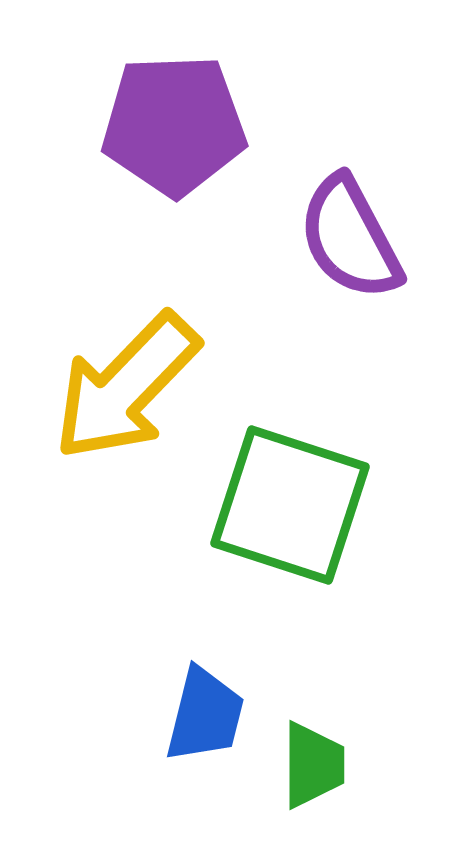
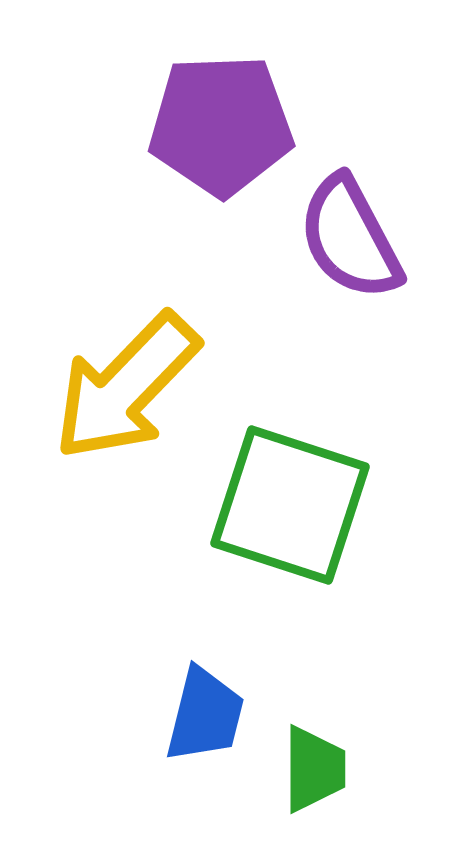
purple pentagon: moved 47 px right
green trapezoid: moved 1 px right, 4 px down
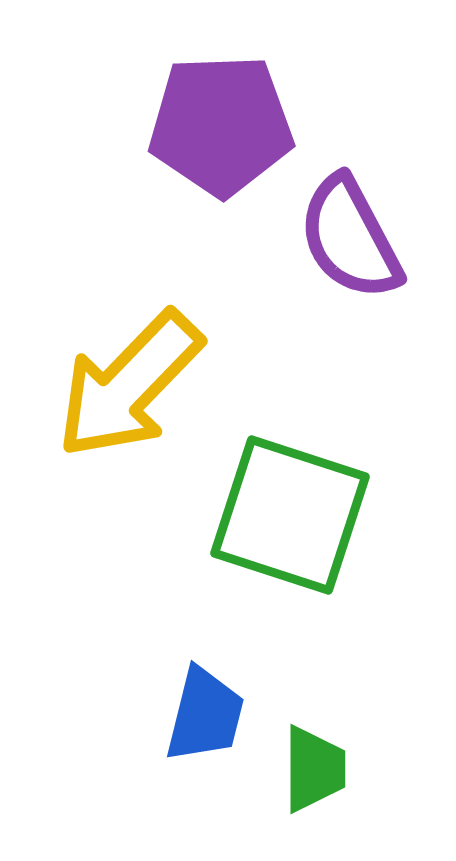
yellow arrow: moved 3 px right, 2 px up
green square: moved 10 px down
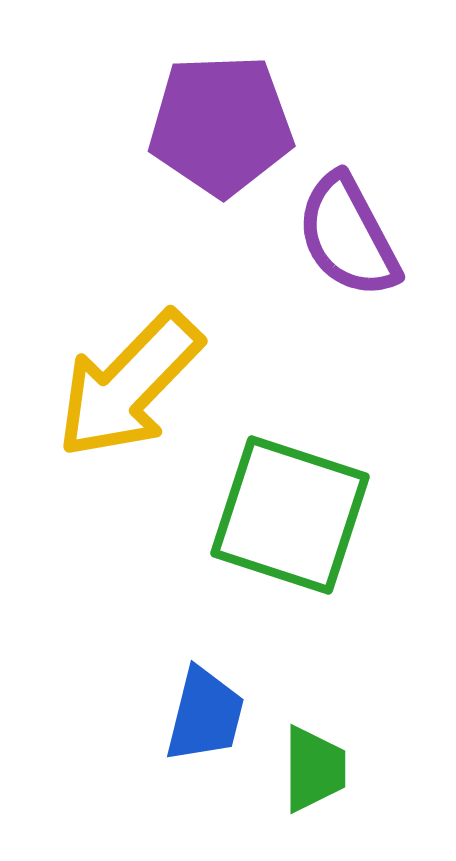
purple semicircle: moved 2 px left, 2 px up
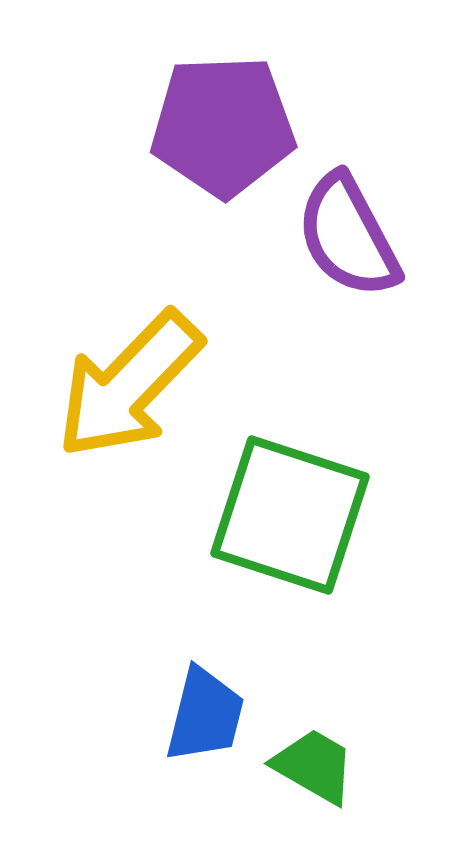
purple pentagon: moved 2 px right, 1 px down
green trapezoid: moved 3 px up; rotated 60 degrees counterclockwise
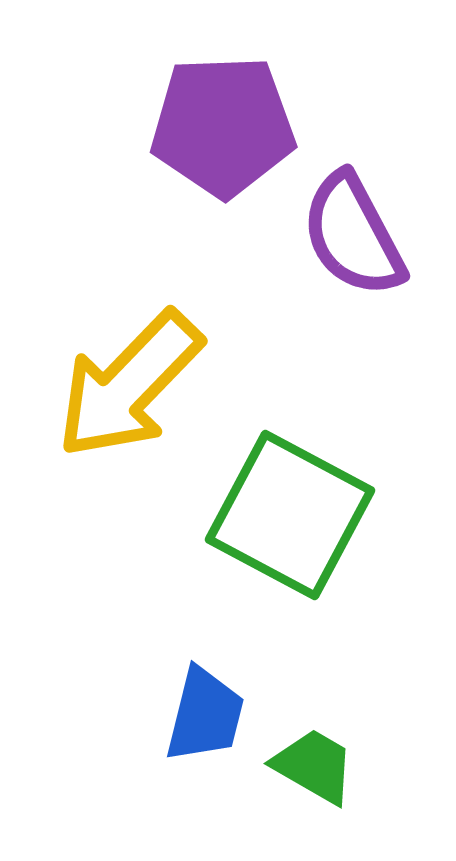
purple semicircle: moved 5 px right, 1 px up
green square: rotated 10 degrees clockwise
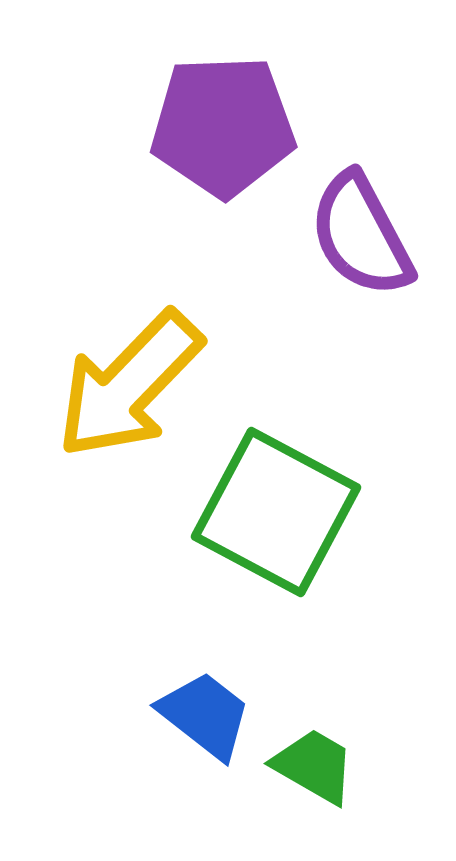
purple semicircle: moved 8 px right
green square: moved 14 px left, 3 px up
blue trapezoid: rotated 66 degrees counterclockwise
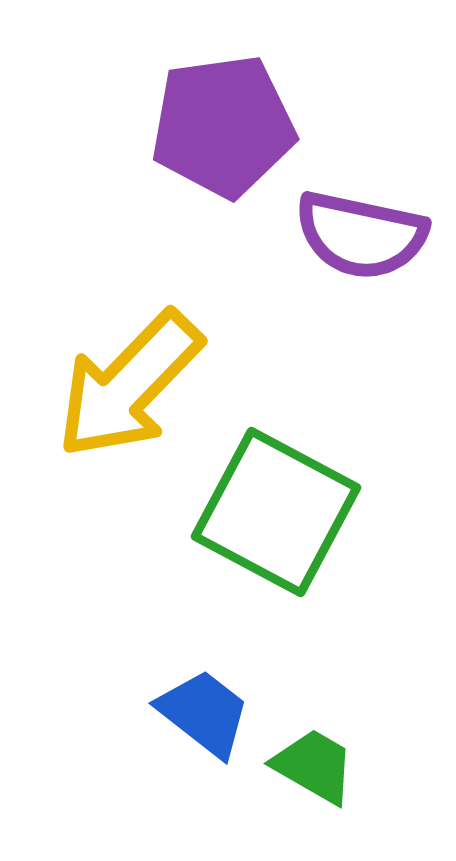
purple pentagon: rotated 6 degrees counterclockwise
purple semicircle: rotated 50 degrees counterclockwise
blue trapezoid: moved 1 px left, 2 px up
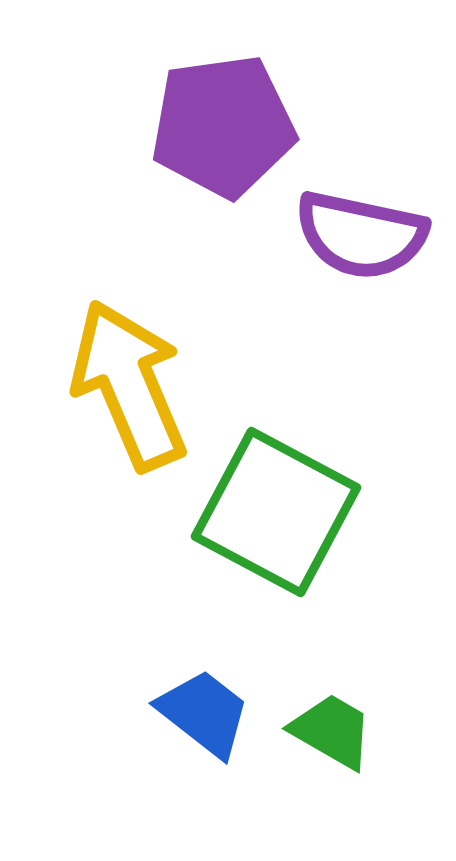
yellow arrow: rotated 113 degrees clockwise
green trapezoid: moved 18 px right, 35 px up
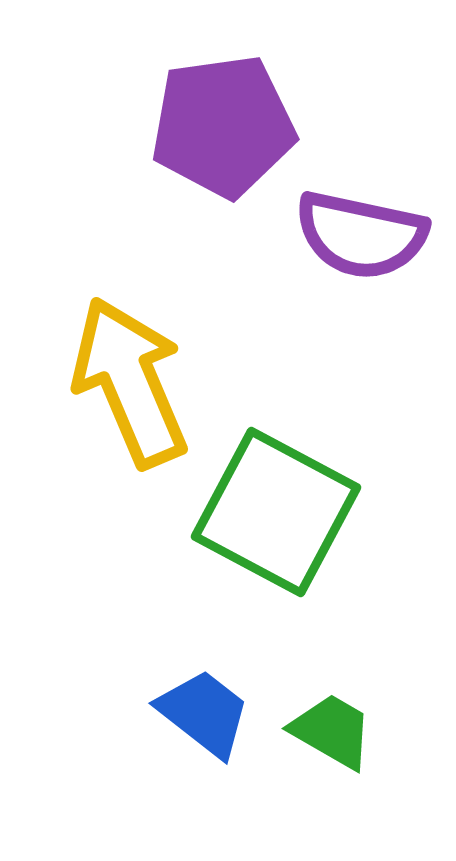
yellow arrow: moved 1 px right, 3 px up
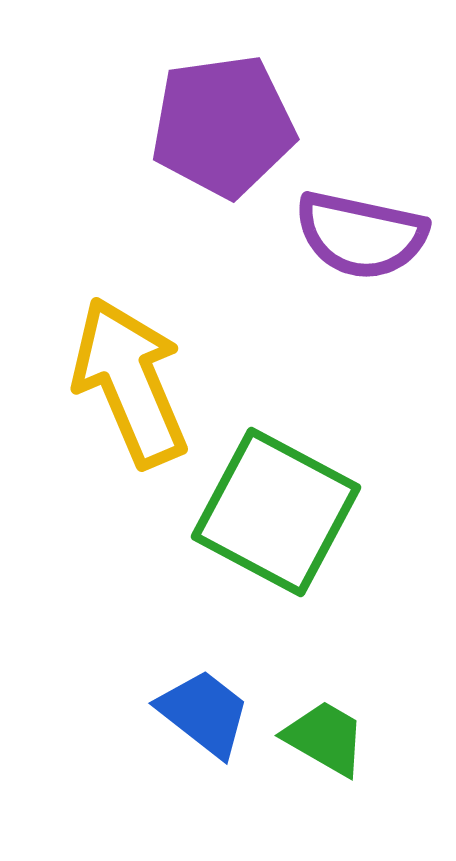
green trapezoid: moved 7 px left, 7 px down
